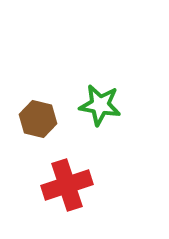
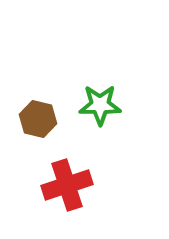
green star: rotated 9 degrees counterclockwise
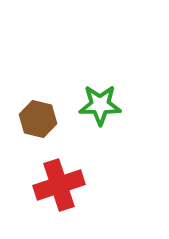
red cross: moved 8 px left
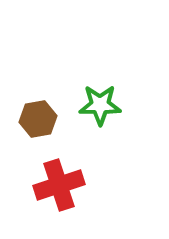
brown hexagon: rotated 24 degrees counterclockwise
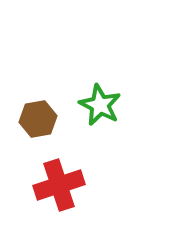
green star: rotated 27 degrees clockwise
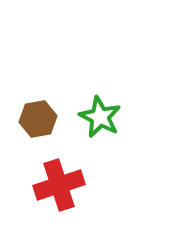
green star: moved 12 px down
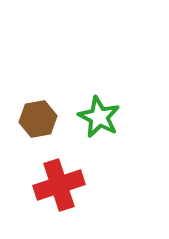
green star: moved 1 px left
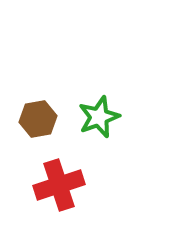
green star: rotated 24 degrees clockwise
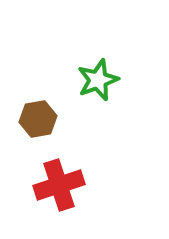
green star: moved 1 px left, 37 px up
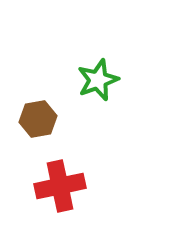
red cross: moved 1 px right, 1 px down; rotated 6 degrees clockwise
